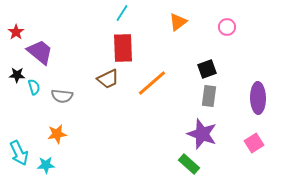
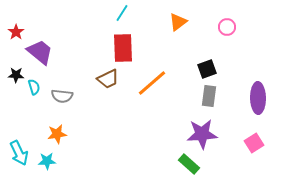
black star: moved 1 px left
purple star: rotated 24 degrees counterclockwise
cyan star: moved 1 px right, 4 px up
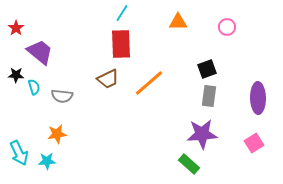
orange triangle: rotated 36 degrees clockwise
red star: moved 4 px up
red rectangle: moved 2 px left, 4 px up
orange line: moved 3 px left
